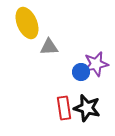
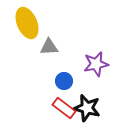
blue circle: moved 17 px left, 9 px down
red rectangle: rotated 45 degrees counterclockwise
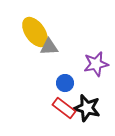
yellow ellipse: moved 8 px right, 9 px down; rotated 12 degrees counterclockwise
blue circle: moved 1 px right, 2 px down
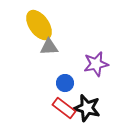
yellow ellipse: moved 4 px right, 7 px up
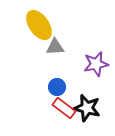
gray triangle: moved 6 px right
blue circle: moved 8 px left, 4 px down
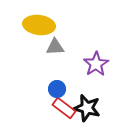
yellow ellipse: rotated 48 degrees counterclockwise
purple star: rotated 20 degrees counterclockwise
blue circle: moved 2 px down
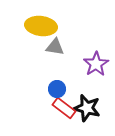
yellow ellipse: moved 2 px right, 1 px down
gray triangle: rotated 12 degrees clockwise
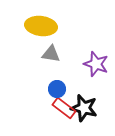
gray triangle: moved 4 px left, 7 px down
purple star: rotated 20 degrees counterclockwise
black star: moved 3 px left
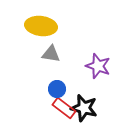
purple star: moved 2 px right, 2 px down
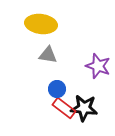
yellow ellipse: moved 2 px up
gray triangle: moved 3 px left, 1 px down
black star: rotated 8 degrees counterclockwise
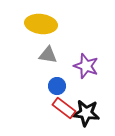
purple star: moved 12 px left
blue circle: moved 3 px up
black star: moved 2 px right, 5 px down
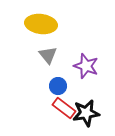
gray triangle: rotated 42 degrees clockwise
blue circle: moved 1 px right
black star: rotated 16 degrees counterclockwise
